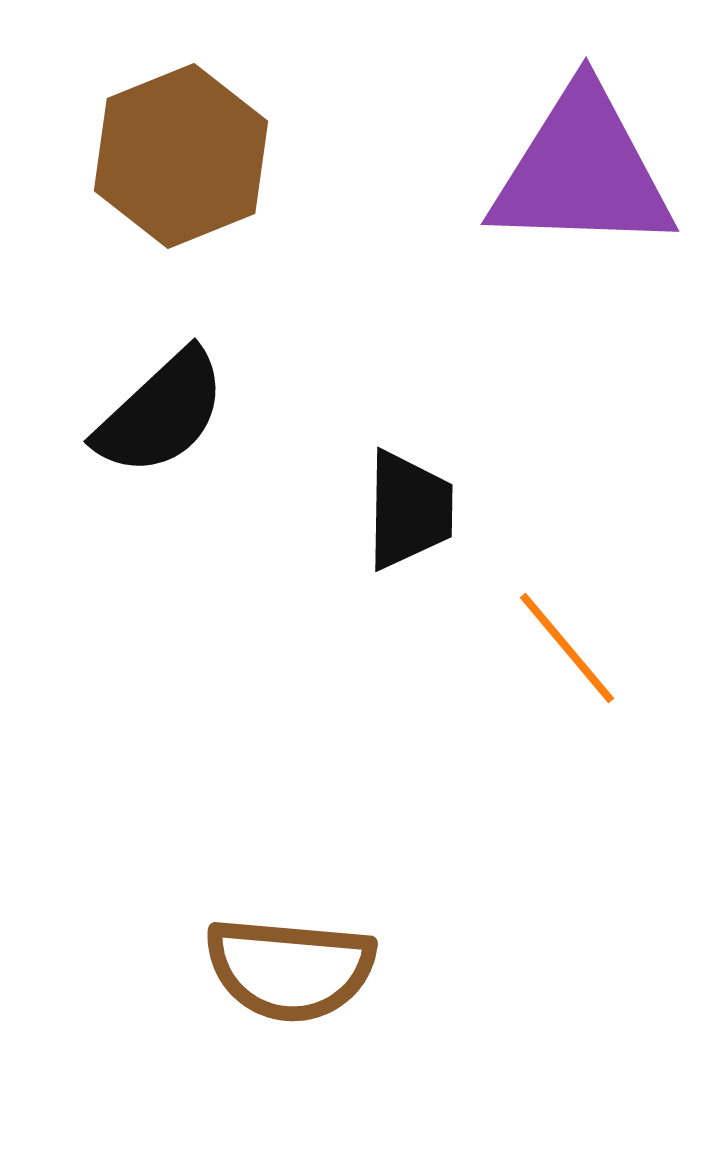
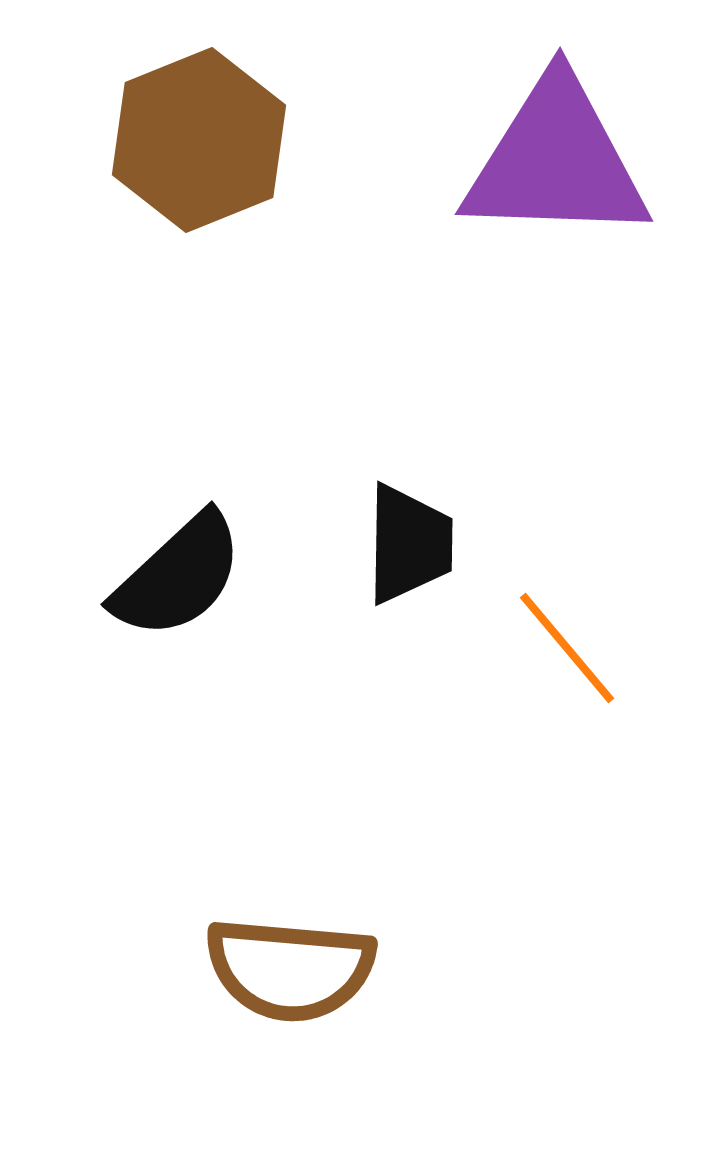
brown hexagon: moved 18 px right, 16 px up
purple triangle: moved 26 px left, 10 px up
black semicircle: moved 17 px right, 163 px down
black trapezoid: moved 34 px down
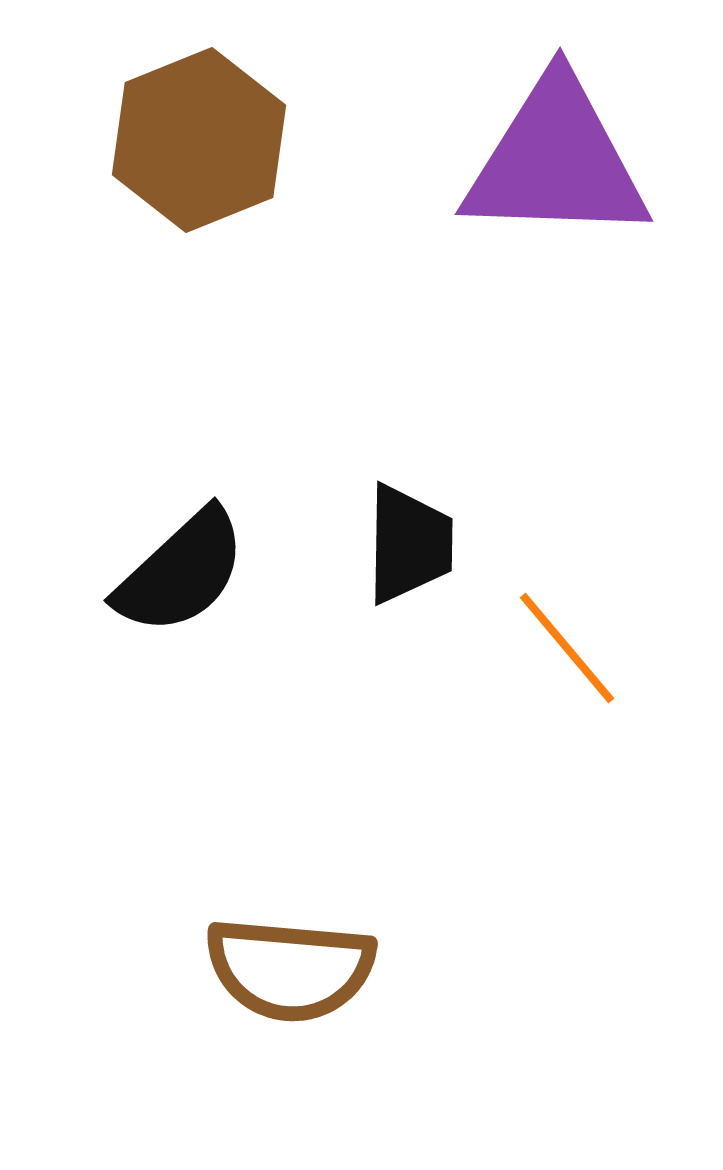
black semicircle: moved 3 px right, 4 px up
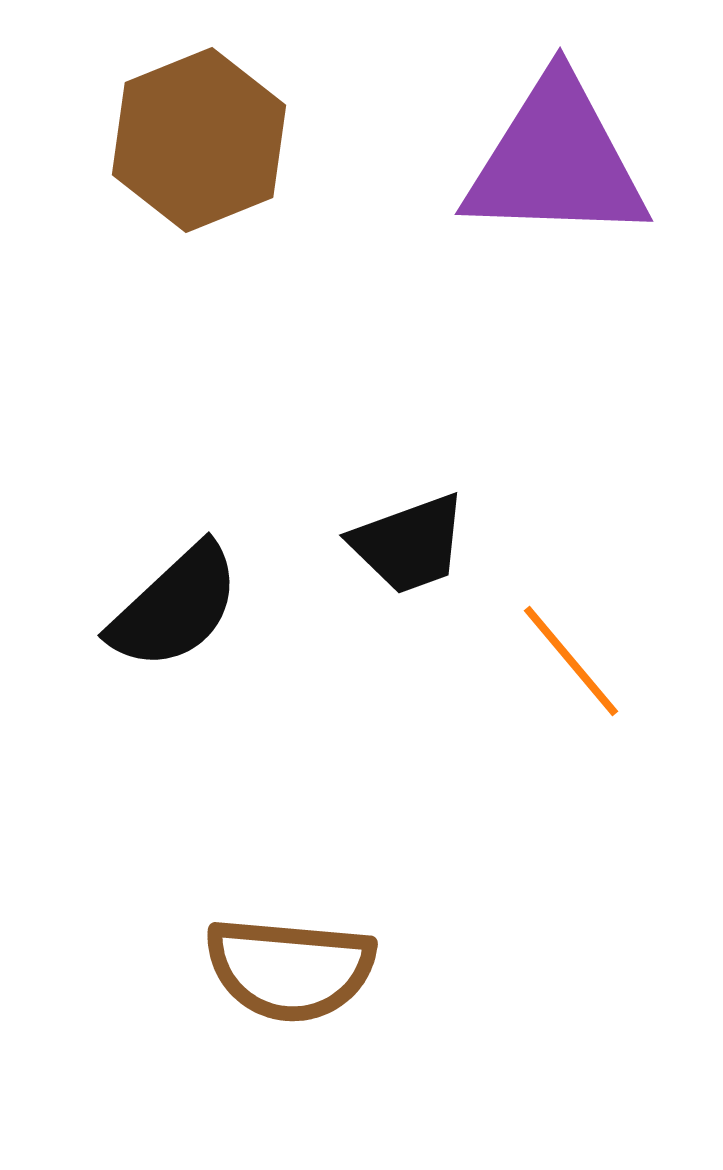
black trapezoid: rotated 69 degrees clockwise
black semicircle: moved 6 px left, 35 px down
orange line: moved 4 px right, 13 px down
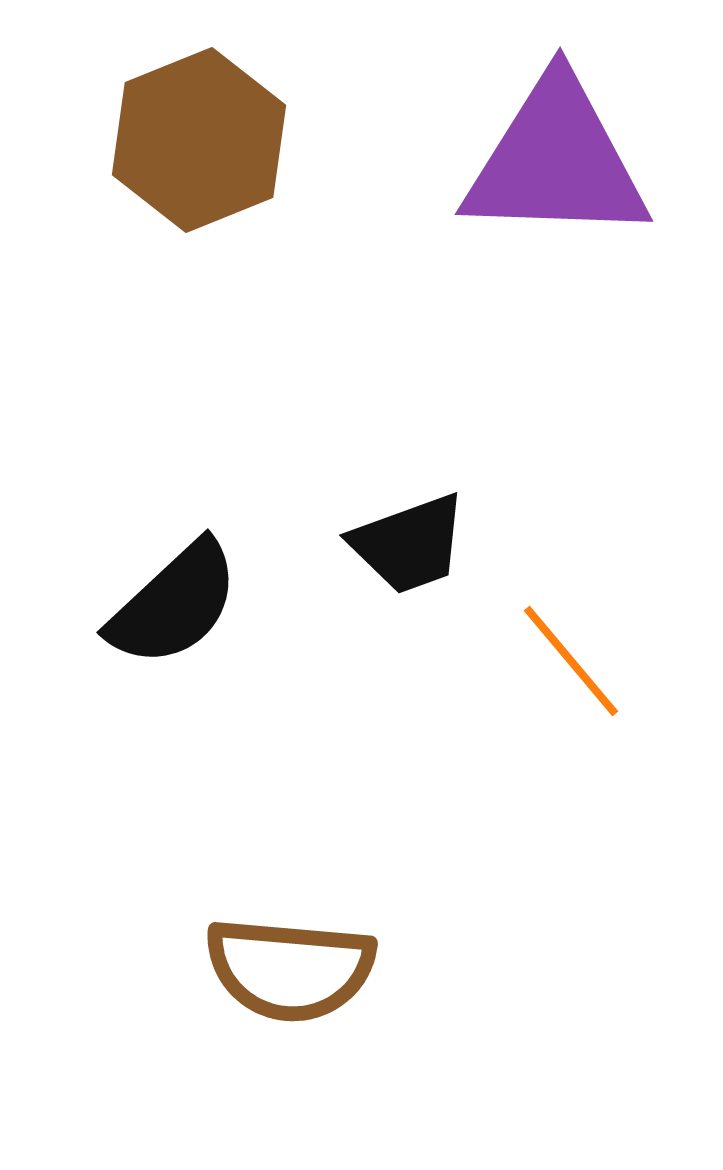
black semicircle: moved 1 px left, 3 px up
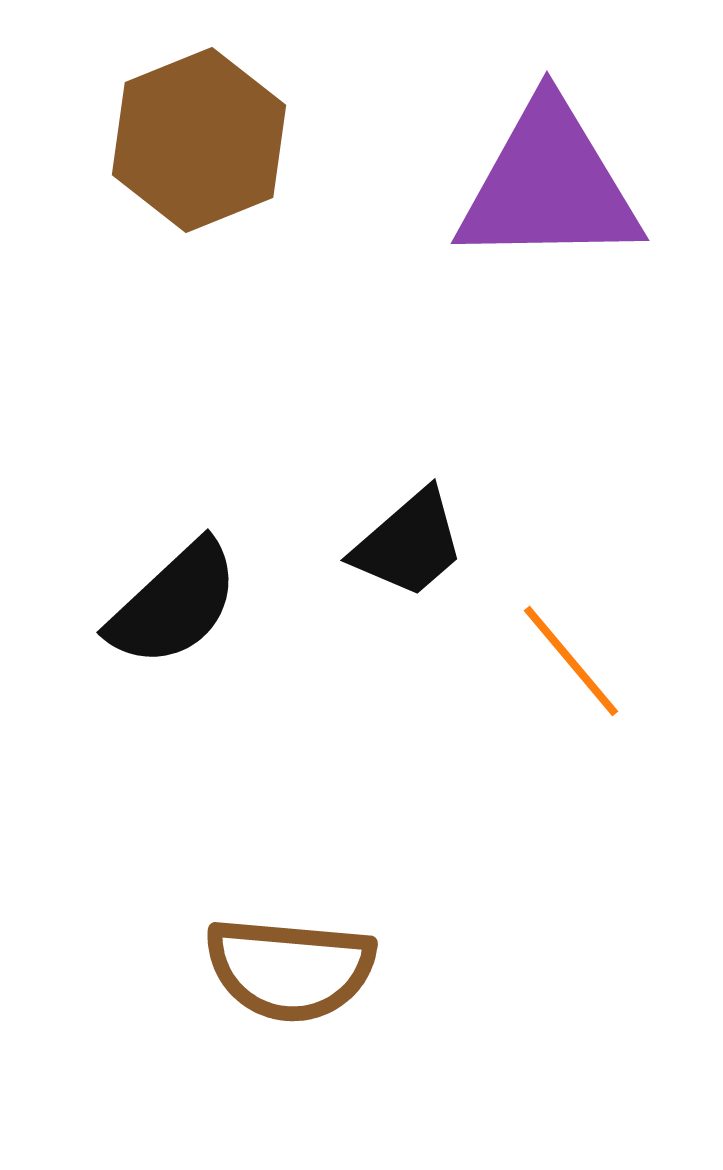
purple triangle: moved 7 px left, 24 px down; rotated 3 degrees counterclockwise
black trapezoid: rotated 21 degrees counterclockwise
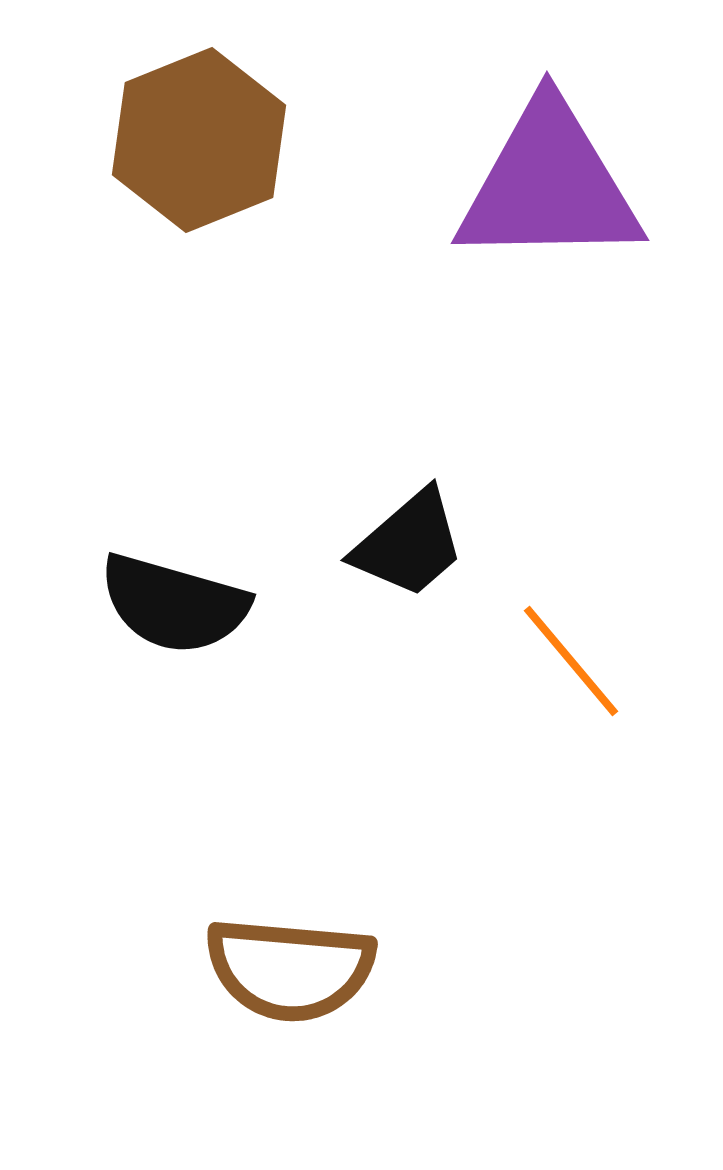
black semicircle: rotated 59 degrees clockwise
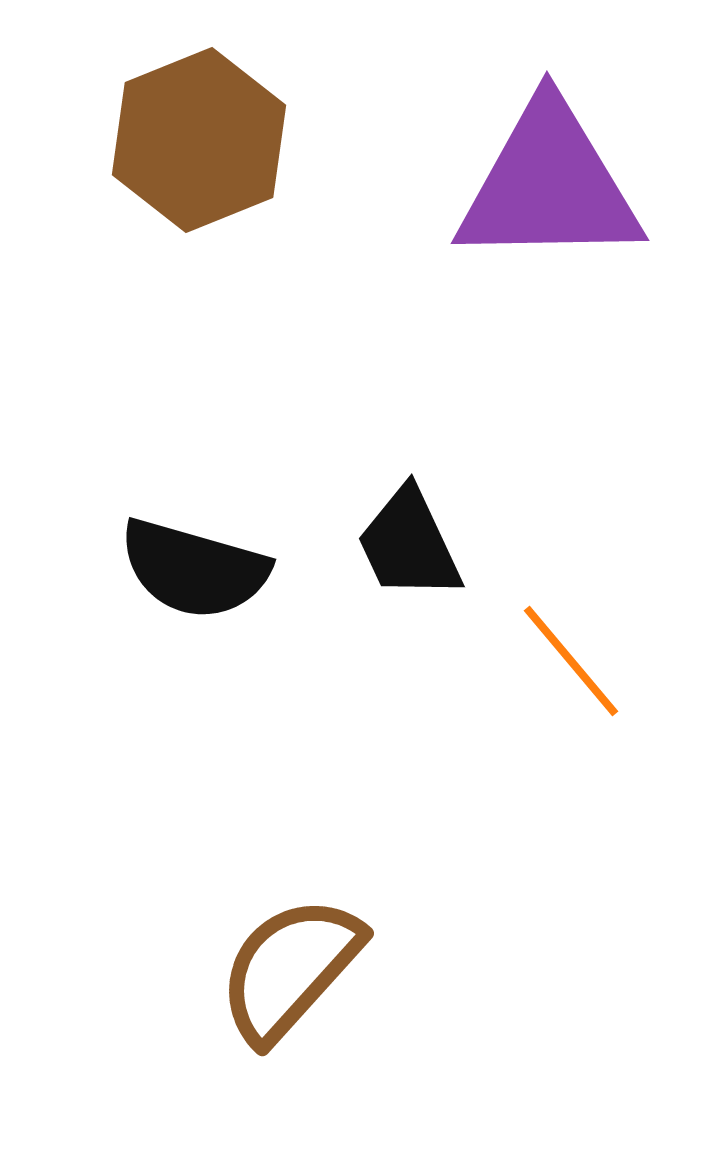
black trapezoid: rotated 106 degrees clockwise
black semicircle: moved 20 px right, 35 px up
brown semicircle: rotated 127 degrees clockwise
